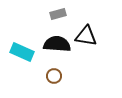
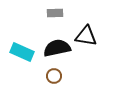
gray rectangle: moved 3 px left, 1 px up; rotated 14 degrees clockwise
black semicircle: moved 4 px down; rotated 16 degrees counterclockwise
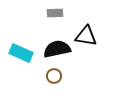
black semicircle: moved 1 px down
cyan rectangle: moved 1 px left, 1 px down
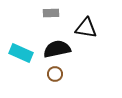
gray rectangle: moved 4 px left
black triangle: moved 8 px up
brown circle: moved 1 px right, 2 px up
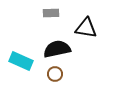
cyan rectangle: moved 8 px down
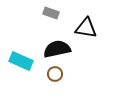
gray rectangle: rotated 21 degrees clockwise
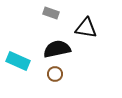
cyan rectangle: moved 3 px left
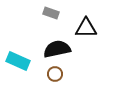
black triangle: rotated 10 degrees counterclockwise
